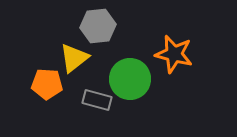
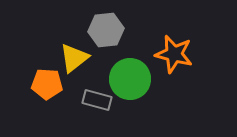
gray hexagon: moved 8 px right, 4 px down
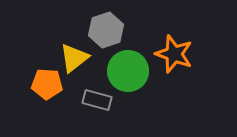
gray hexagon: rotated 12 degrees counterclockwise
orange star: rotated 6 degrees clockwise
green circle: moved 2 px left, 8 px up
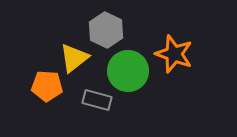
gray hexagon: rotated 16 degrees counterclockwise
orange pentagon: moved 2 px down
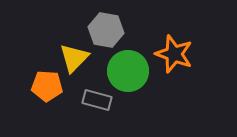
gray hexagon: rotated 16 degrees counterclockwise
yellow triangle: rotated 8 degrees counterclockwise
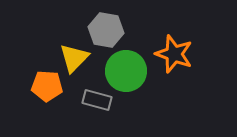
green circle: moved 2 px left
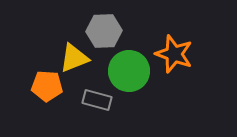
gray hexagon: moved 2 px left, 1 px down; rotated 12 degrees counterclockwise
yellow triangle: rotated 24 degrees clockwise
green circle: moved 3 px right
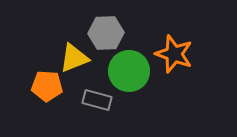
gray hexagon: moved 2 px right, 2 px down
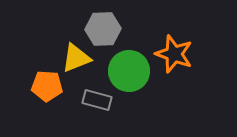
gray hexagon: moved 3 px left, 4 px up
yellow triangle: moved 2 px right
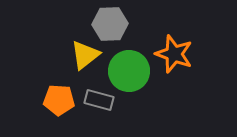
gray hexagon: moved 7 px right, 5 px up
yellow triangle: moved 9 px right, 3 px up; rotated 16 degrees counterclockwise
orange pentagon: moved 12 px right, 14 px down
gray rectangle: moved 2 px right
